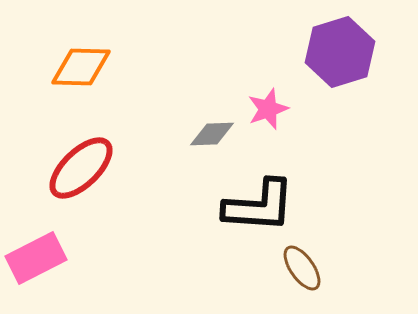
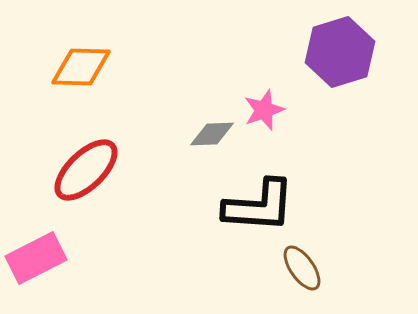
pink star: moved 4 px left, 1 px down
red ellipse: moved 5 px right, 2 px down
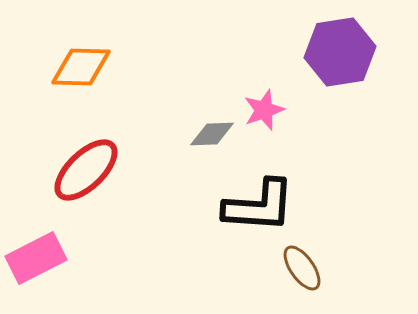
purple hexagon: rotated 8 degrees clockwise
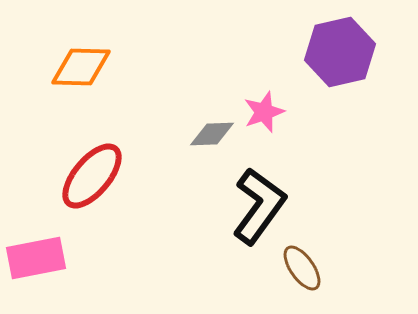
purple hexagon: rotated 4 degrees counterclockwise
pink star: moved 2 px down
red ellipse: moved 6 px right, 6 px down; rotated 6 degrees counterclockwise
black L-shape: rotated 58 degrees counterclockwise
pink rectangle: rotated 16 degrees clockwise
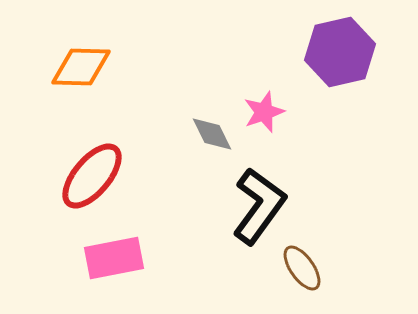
gray diamond: rotated 66 degrees clockwise
pink rectangle: moved 78 px right
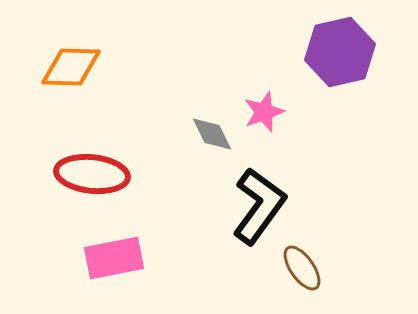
orange diamond: moved 10 px left
red ellipse: moved 2 px up; rotated 56 degrees clockwise
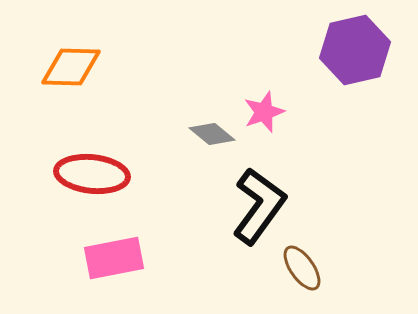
purple hexagon: moved 15 px right, 2 px up
gray diamond: rotated 24 degrees counterclockwise
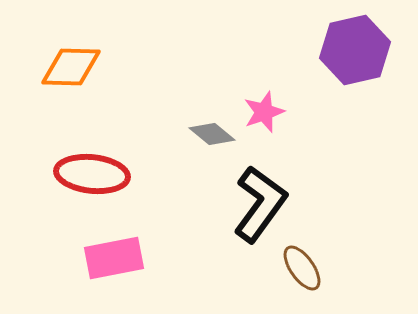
black L-shape: moved 1 px right, 2 px up
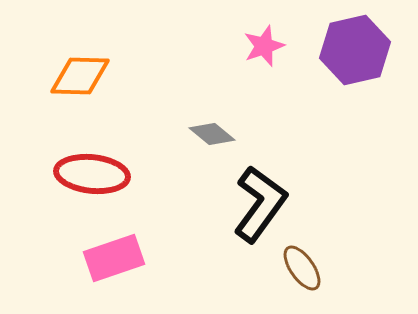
orange diamond: moved 9 px right, 9 px down
pink star: moved 66 px up
pink rectangle: rotated 8 degrees counterclockwise
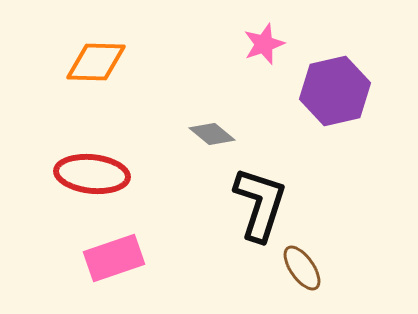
pink star: moved 2 px up
purple hexagon: moved 20 px left, 41 px down
orange diamond: moved 16 px right, 14 px up
black L-shape: rotated 18 degrees counterclockwise
